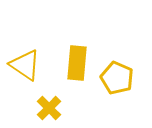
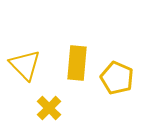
yellow triangle: rotated 12 degrees clockwise
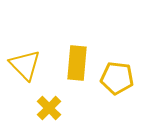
yellow pentagon: rotated 16 degrees counterclockwise
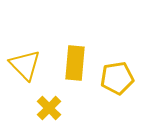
yellow rectangle: moved 2 px left
yellow pentagon: rotated 16 degrees counterclockwise
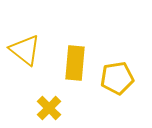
yellow triangle: moved 15 px up; rotated 8 degrees counterclockwise
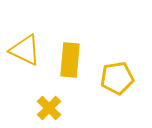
yellow triangle: rotated 12 degrees counterclockwise
yellow rectangle: moved 5 px left, 3 px up
